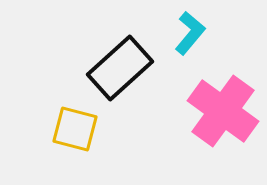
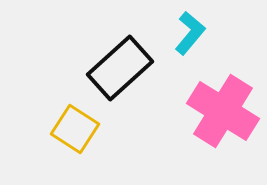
pink cross: rotated 4 degrees counterclockwise
yellow square: rotated 18 degrees clockwise
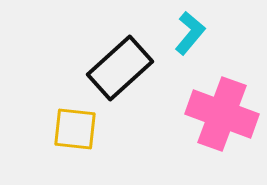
pink cross: moved 1 px left, 3 px down; rotated 12 degrees counterclockwise
yellow square: rotated 27 degrees counterclockwise
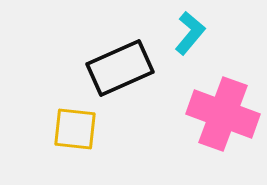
black rectangle: rotated 18 degrees clockwise
pink cross: moved 1 px right
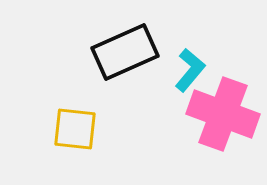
cyan L-shape: moved 37 px down
black rectangle: moved 5 px right, 16 px up
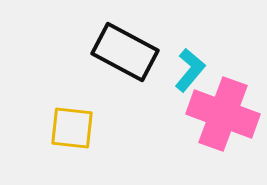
black rectangle: rotated 52 degrees clockwise
yellow square: moved 3 px left, 1 px up
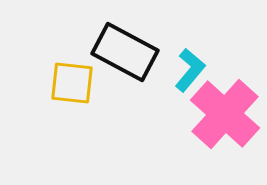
pink cross: moved 2 px right; rotated 22 degrees clockwise
yellow square: moved 45 px up
